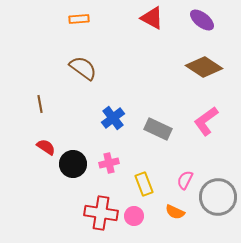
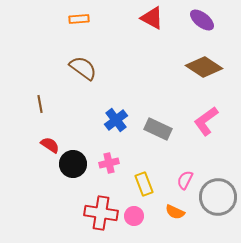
blue cross: moved 3 px right, 2 px down
red semicircle: moved 4 px right, 2 px up
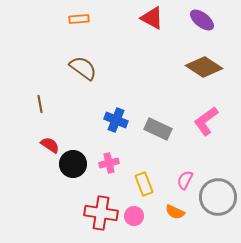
blue cross: rotated 30 degrees counterclockwise
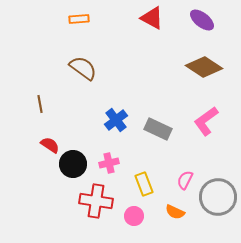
blue cross: rotated 30 degrees clockwise
red cross: moved 5 px left, 12 px up
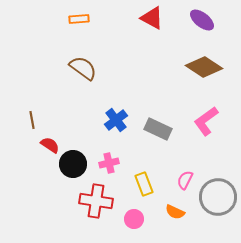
brown line: moved 8 px left, 16 px down
pink circle: moved 3 px down
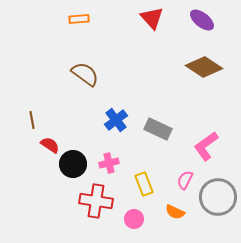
red triangle: rotated 20 degrees clockwise
brown semicircle: moved 2 px right, 6 px down
pink L-shape: moved 25 px down
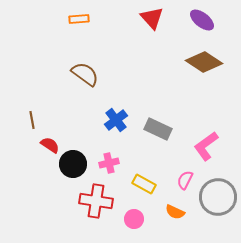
brown diamond: moved 5 px up
yellow rectangle: rotated 40 degrees counterclockwise
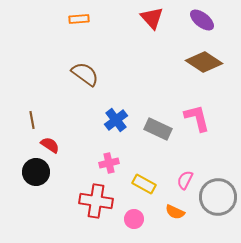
pink L-shape: moved 9 px left, 28 px up; rotated 112 degrees clockwise
black circle: moved 37 px left, 8 px down
